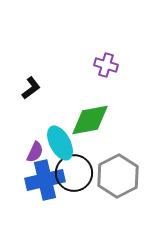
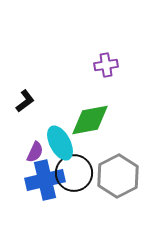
purple cross: rotated 25 degrees counterclockwise
black L-shape: moved 6 px left, 13 px down
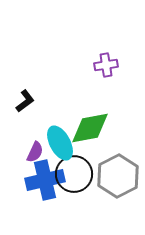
green diamond: moved 8 px down
black circle: moved 1 px down
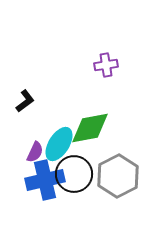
cyan ellipse: moved 1 px left, 1 px down; rotated 60 degrees clockwise
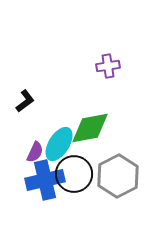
purple cross: moved 2 px right, 1 px down
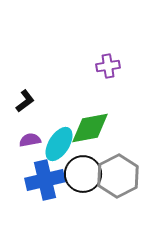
purple semicircle: moved 5 px left, 12 px up; rotated 125 degrees counterclockwise
black circle: moved 9 px right
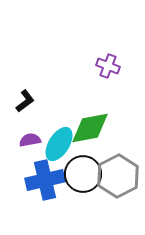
purple cross: rotated 30 degrees clockwise
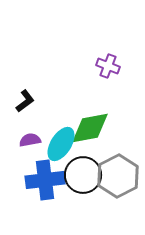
cyan ellipse: moved 2 px right
black circle: moved 1 px down
blue cross: rotated 6 degrees clockwise
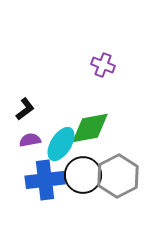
purple cross: moved 5 px left, 1 px up
black L-shape: moved 8 px down
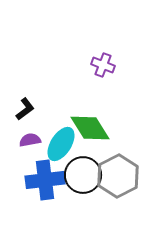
green diamond: rotated 69 degrees clockwise
